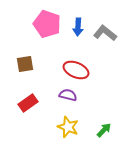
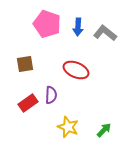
purple semicircle: moved 17 px left; rotated 78 degrees clockwise
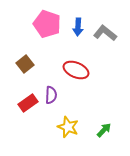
brown square: rotated 30 degrees counterclockwise
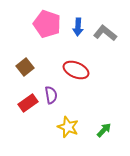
brown square: moved 3 px down
purple semicircle: rotated 12 degrees counterclockwise
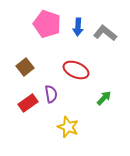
purple semicircle: moved 1 px up
green arrow: moved 32 px up
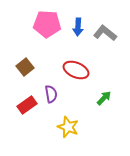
pink pentagon: rotated 16 degrees counterclockwise
red rectangle: moved 1 px left, 2 px down
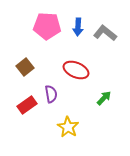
pink pentagon: moved 2 px down
yellow star: rotated 10 degrees clockwise
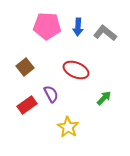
purple semicircle: rotated 18 degrees counterclockwise
